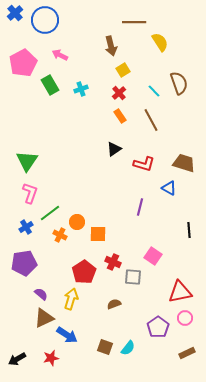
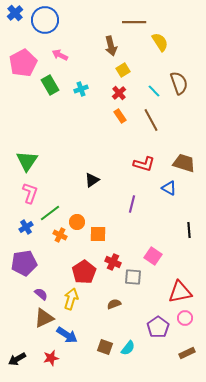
black triangle at (114, 149): moved 22 px left, 31 px down
purple line at (140, 207): moved 8 px left, 3 px up
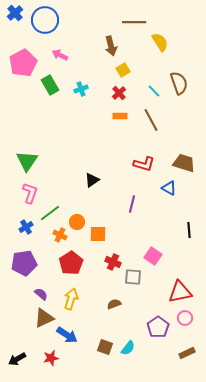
orange rectangle at (120, 116): rotated 56 degrees counterclockwise
red pentagon at (84, 272): moved 13 px left, 9 px up
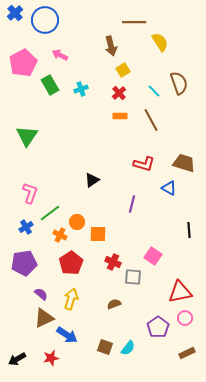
green triangle at (27, 161): moved 25 px up
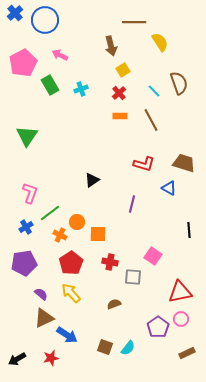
red cross at (113, 262): moved 3 px left; rotated 14 degrees counterclockwise
yellow arrow at (71, 299): moved 6 px up; rotated 60 degrees counterclockwise
pink circle at (185, 318): moved 4 px left, 1 px down
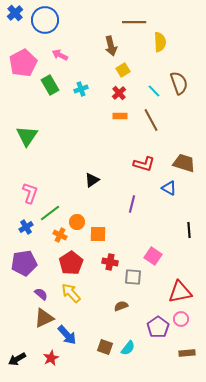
yellow semicircle at (160, 42): rotated 30 degrees clockwise
brown semicircle at (114, 304): moved 7 px right, 2 px down
blue arrow at (67, 335): rotated 15 degrees clockwise
brown rectangle at (187, 353): rotated 21 degrees clockwise
red star at (51, 358): rotated 14 degrees counterclockwise
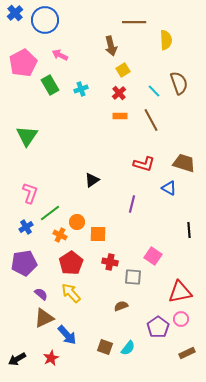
yellow semicircle at (160, 42): moved 6 px right, 2 px up
brown rectangle at (187, 353): rotated 21 degrees counterclockwise
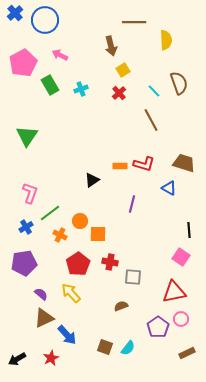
orange rectangle at (120, 116): moved 50 px down
orange circle at (77, 222): moved 3 px right, 1 px up
pink square at (153, 256): moved 28 px right, 1 px down
red pentagon at (71, 263): moved 7 px right, 1 px down
red triangle at (180, 292): moved 6 px left
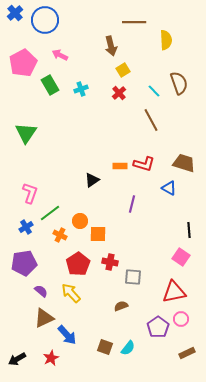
green triangle at (27, 136): moved 1 px left, 3 px up
purple semicircle at (41, 294): moved 3 px up
